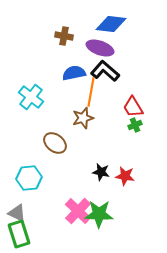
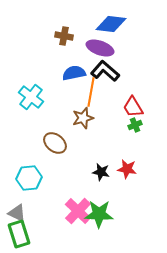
red star: moved 2 px right, 7 px up
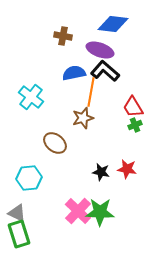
blue diamond: moved 2 px right
brown cross: moved 1 px left
purple ellipse: moved 2 px down
green star: moved 1 px right, 2 px up
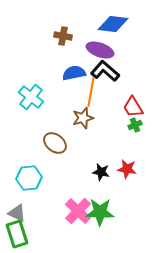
green rectangle: moved 2 px left
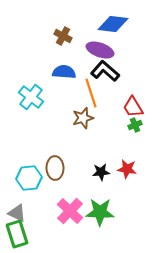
brown cross: rotated 18 degrees clockwise
blue semicircle: moved 10 px left, 1 px up; rotated 15 degrees clockwise
orange line: moved 1 px down; rotated 28 degrees counterclockwise
brown ellipse: moved 25 px down; rotated 50 degrees clockwise
black star: rotated 18 degrees counterclockwise
pink cross: moved 8 px left
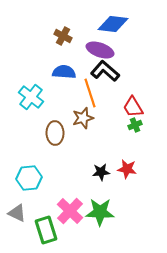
orange line: moved 1 px left
brown ellipse: moved 35 px up
green rectangle: moved 29 px right, 4 px up
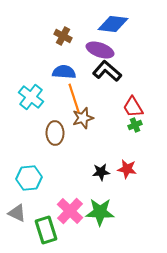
black L-shape: moved 2 px right
orange line: moved 16 px left, 5 px down
